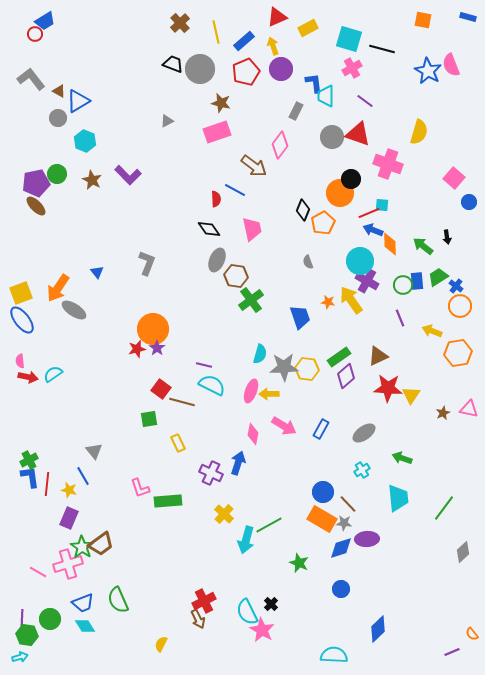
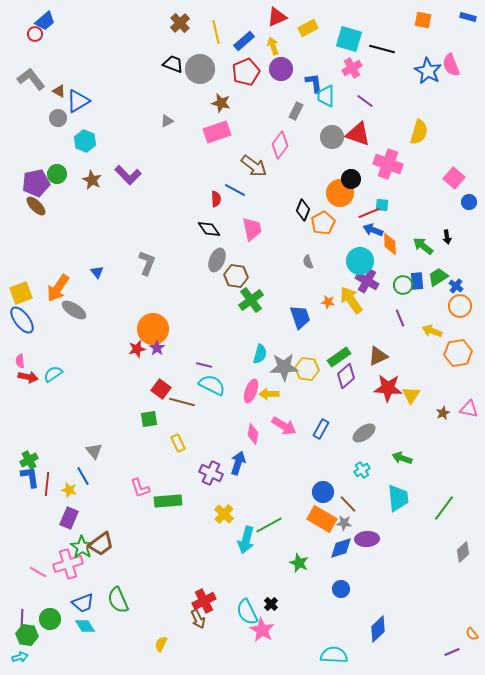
blue trapezoid at (45, 21): rotated 10 degrees counterclockwise
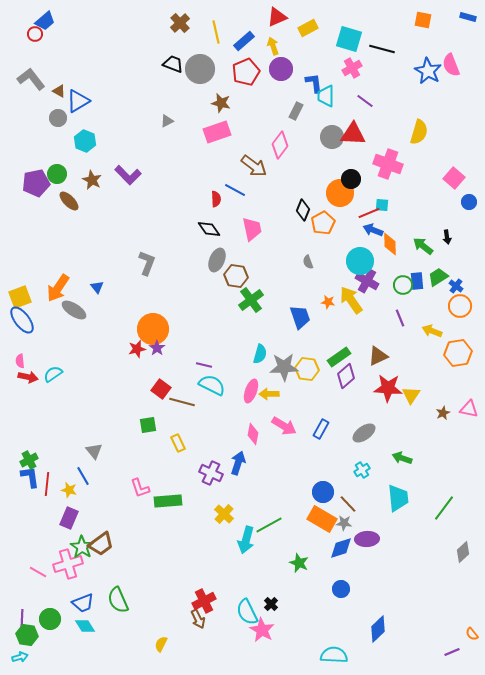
red triangle at (358, 134): moved 5 px left; rotated 16 degrees counterclockwise
brown ellipse at (36, 206): moved 33 px right, 5 px up
blue triangle at (97, 272): moved 15 px down
yellow square at (21, 293): moved 1 px left, 4 px down
green square at (149, 419): moved 1 px left, 6 px down
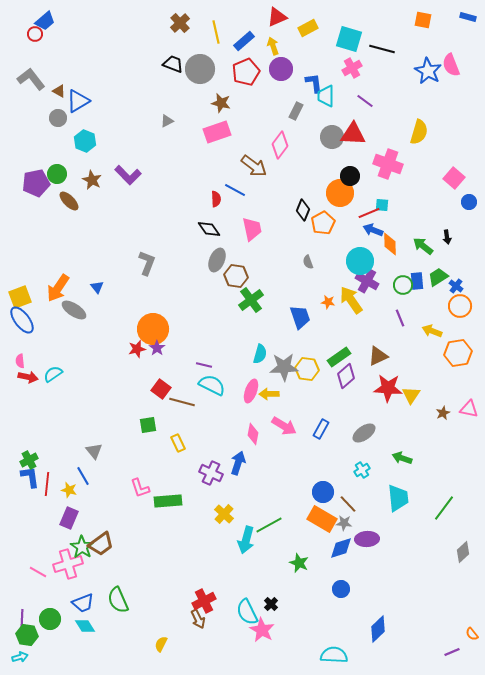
black circle at (351, 179): moved 1 px left, 3 px up
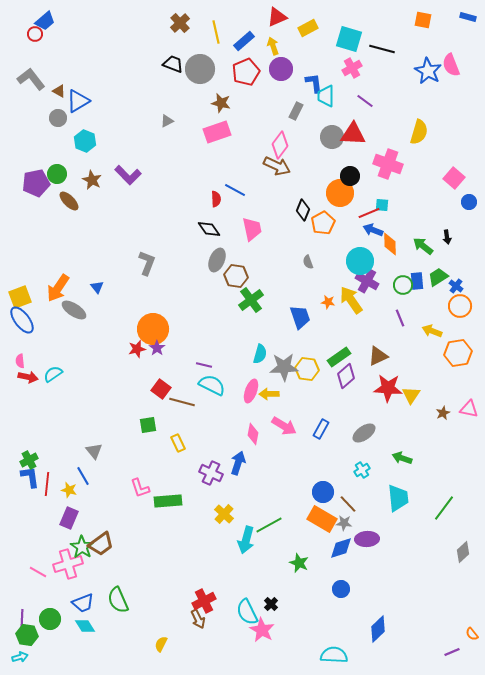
brown arrow at (254, 166): moved 23 px right; rotated 12 degrees counterclockwise
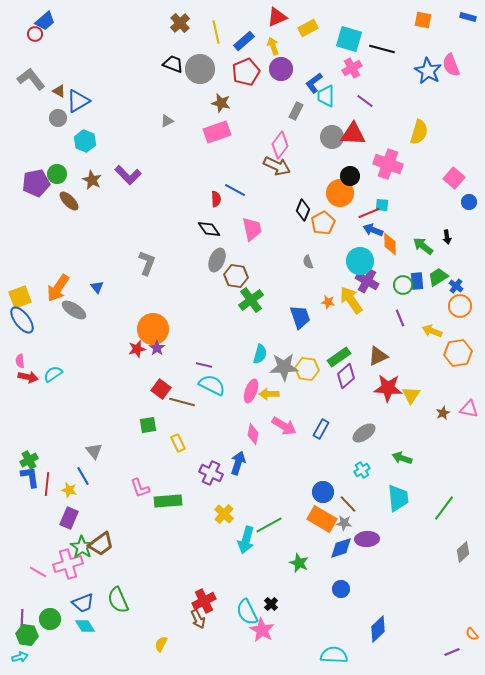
blue L-shape at (314, 83): rotated 120 degrees counterclockwise
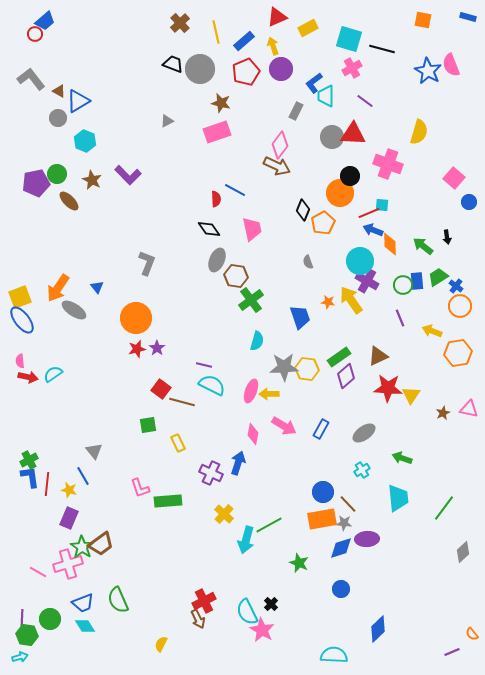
orange circle at (153, 329): moved 17 px left, 11 px up
cyan semicircle at (260, 354): moved 3 px left, 13 px up
orange rectangle at (322, 519): rotated 40 degrees counterclockwise
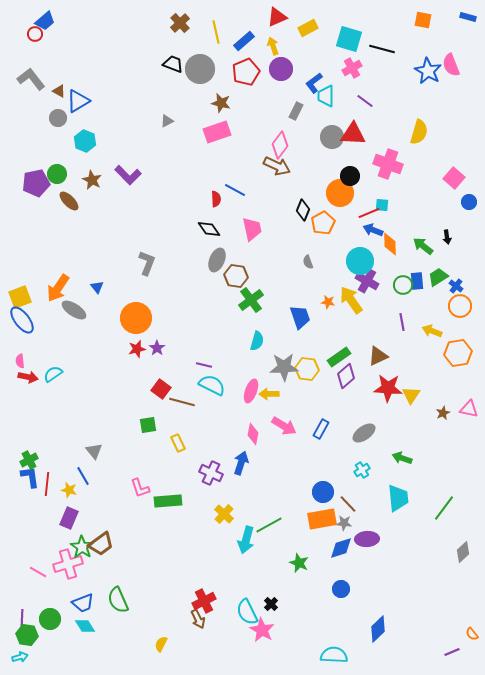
purple line at (400, 318): moved 2 px right, 4 px down; rotated 12 degrees clockwise
blue arrow at (238, 463): moved 3 px right
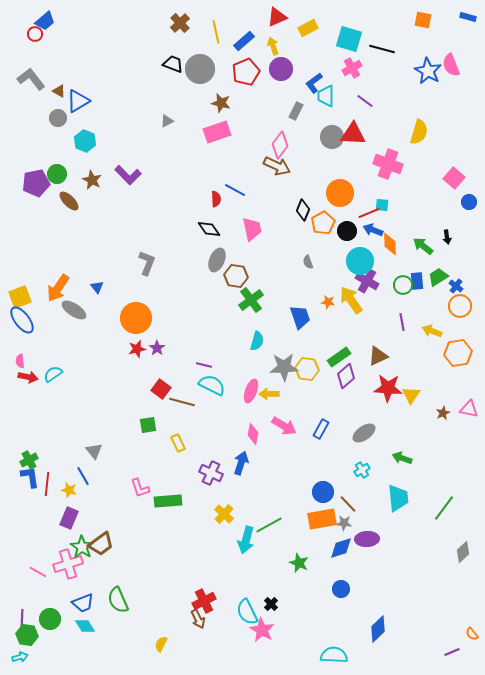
black circle at (350, 176): moved 3 px left, 55 px down
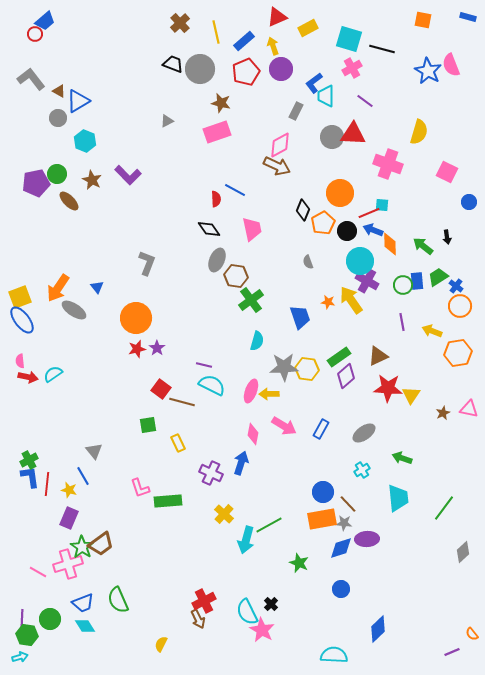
pink diamond at (280, 145): rotated 24 degrees clockwise
pink square at (454, 178): moved 7 px left, 6 px up; rotated 15 degrees counterclockwise
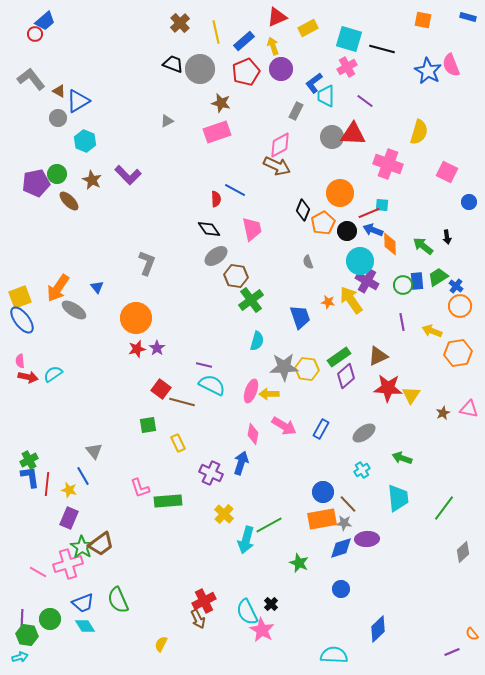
pink cross at (352, 68): moved 5 px left, 1 px up
gray ellipse at (217, 260): moved 1 px left, 4 px up; rotated 30 degrees clockwise
